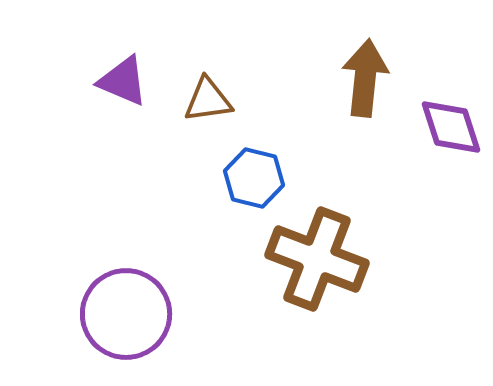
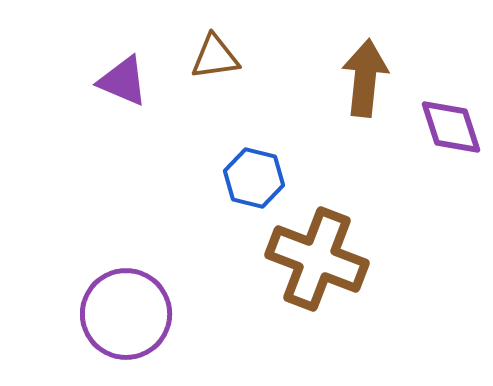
brown triangle: moved 7 px right, 43 px up
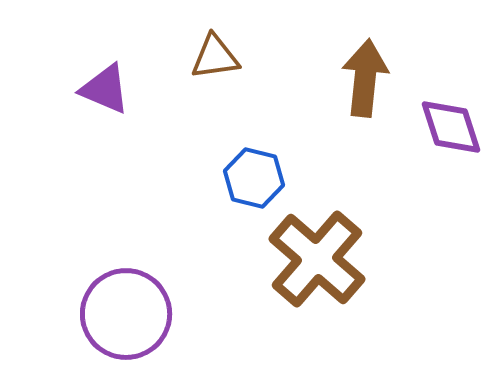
purple triangle: moved 18 px left, 8 px down
brown cross: rotated 20 degrees clockwise
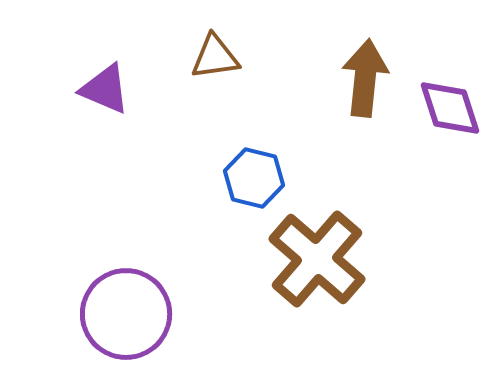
purple diamond: moved 1 px left, 19 px up
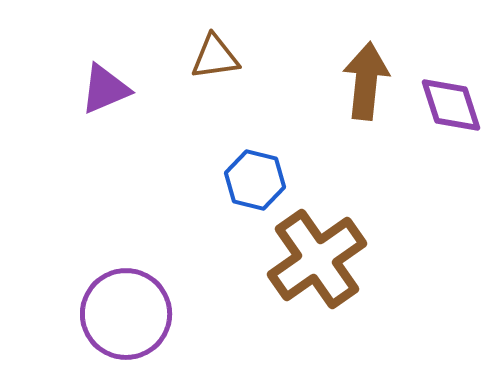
brown arrow: moved 1 px right, 3 px down
purple triangle: rotated 46 degrees counterclockwise
purple diamond: moved 1 px right, 3 px up
blue hexagon: moved 1 px right, 2 px down
brown cross: rotated 14 degrees clockwise
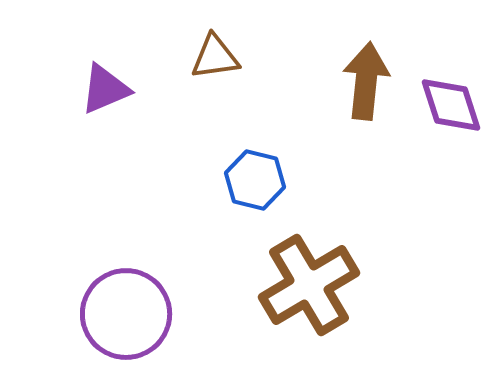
brown cross: moved 8 px left, 26 px down; rotated 4 degrees clockwise
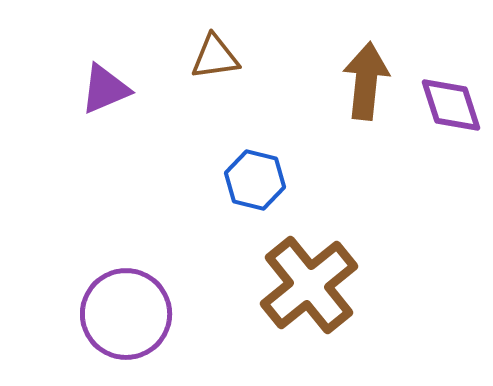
brown cross: rotated 8 degrees counterclockwise
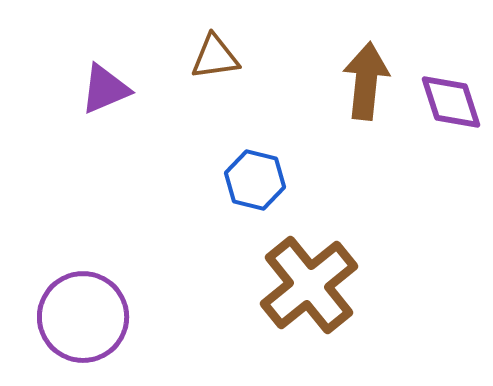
purple diamond: moved 3 px up
purple circle: moved 43 px left, 3 px down
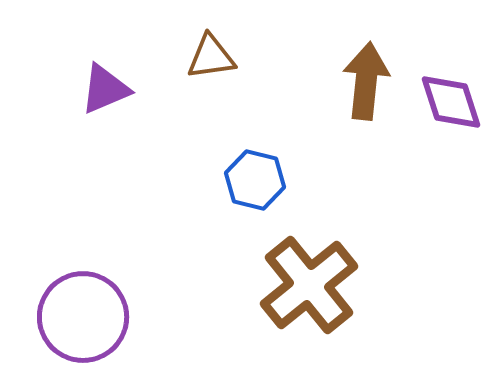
brown triangle: moved 4 px left
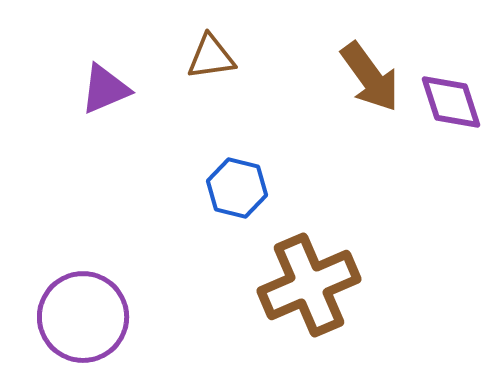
brown arrow: moved 4 px right, 4 px up; rotated 138 degrees clockwise
blue hexagon: moved 18 px left, 8 px down
brown cross: rotated 16 degrees clockwise
